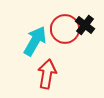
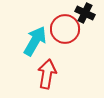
black cross: moved 12 px up; rotated 12 degrees counterclockwise
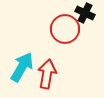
cyan arrow: moved 13 px left, 26 px down
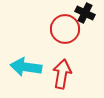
cyan arrow: moved 4 px right; rotated 112 degrees counterclockwise
red arrow: moved 15 px right
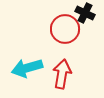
cyan arrow: moved 1 px right, 1 px down; rotated 24 degrees counterclockwise
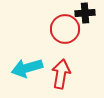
black cross: rotated 30 degrees counterclockwise
red arrow: moved 1 px left
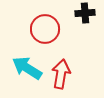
red circle: moved 20 px left
cyan arrow: rotated 48 degrees clockwise
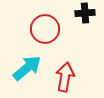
cyan arrow: rotated 108 degrees clockwise
red arrow: moved 4 px right, 3 px down
